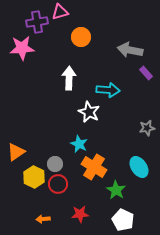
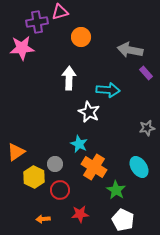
red circle: moved 2 px right, 6 px down
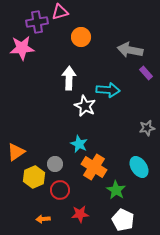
white star: moved 4 px left, 6 px up
yellow hexagon: rotated 10 degrees clockwise
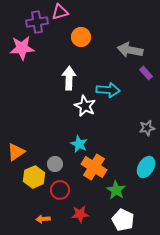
cyan ellipse: moved 7 px right; rotated 65 degrees clockwise
